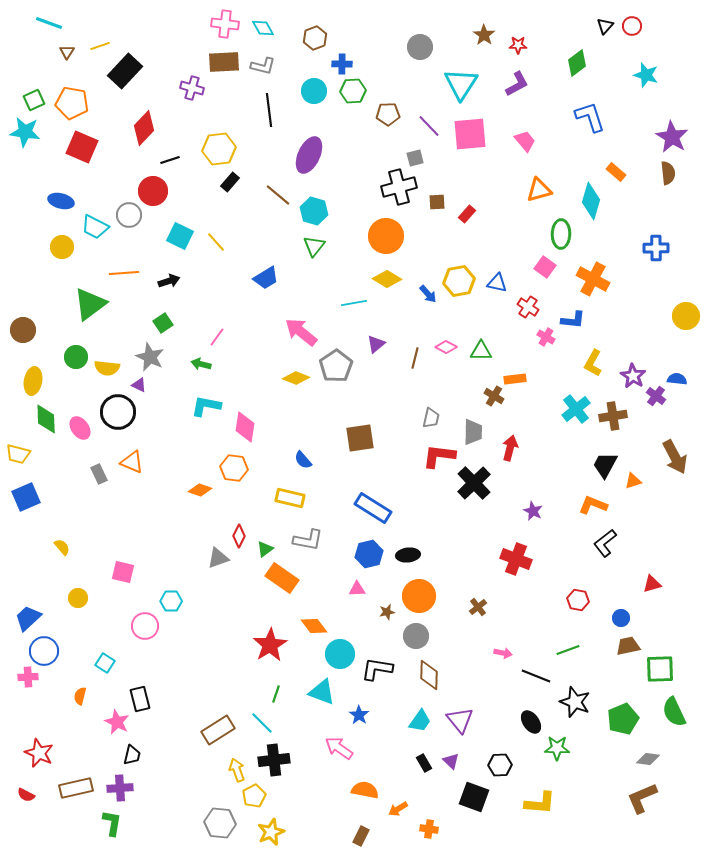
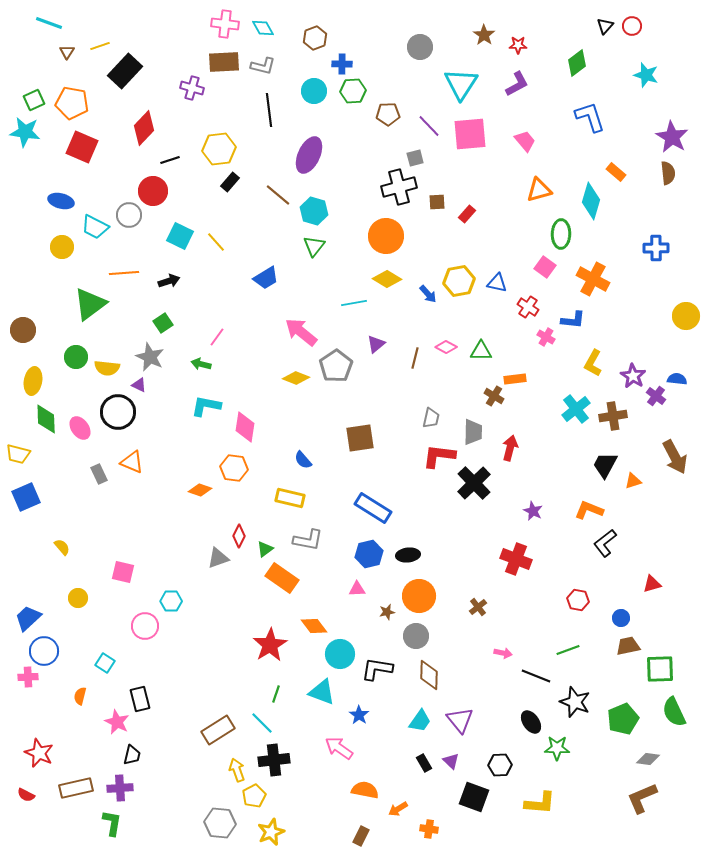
orange L-shape at (593, 505): moved 4 px left, 5 px down
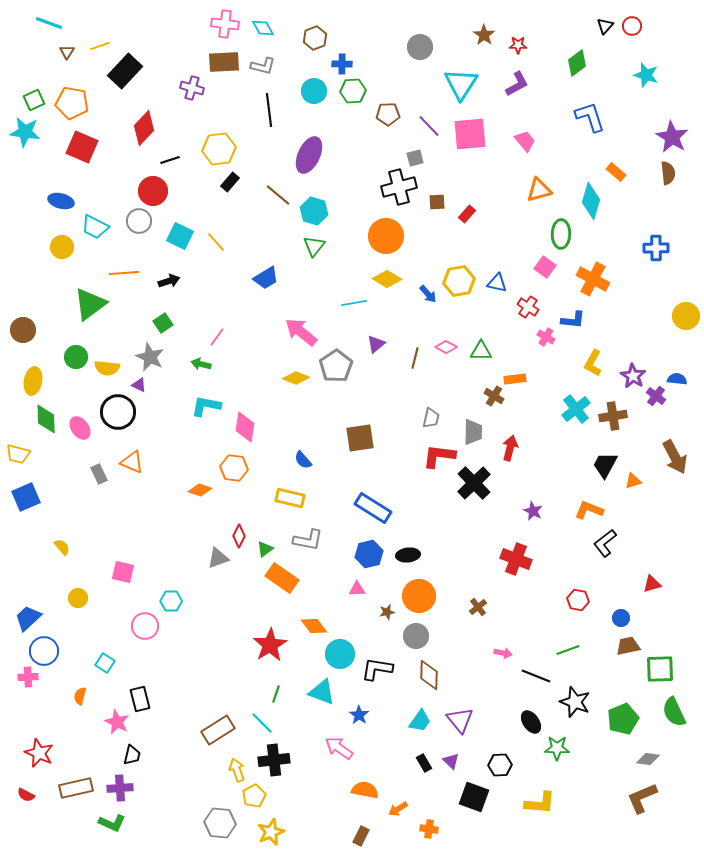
gray circle at (129, 215): moved 10 px right, 6 px down
green L-shape at (112, 823): rotated 104 degrees clockwise
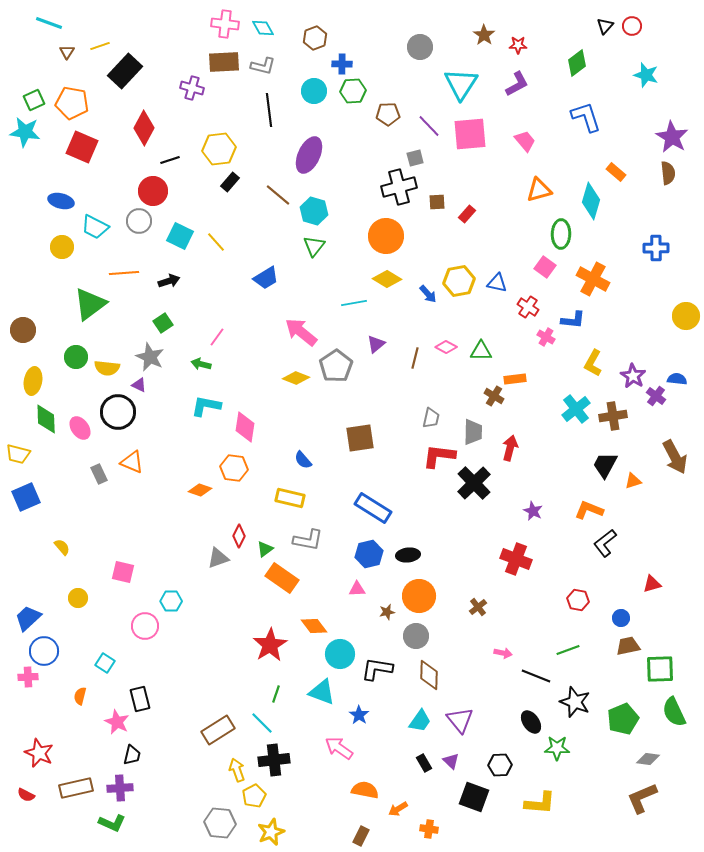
blue L-shape at (590, 117): moved 4 px left
red diamond at (144, 128): rotated 16 degrees counterclockwise
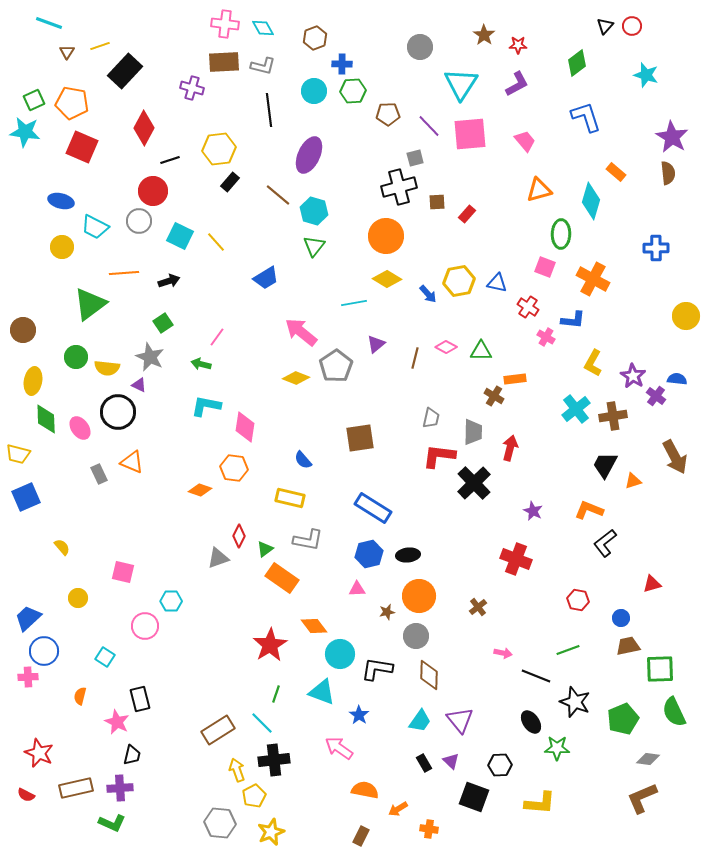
pink square at (545, 267): rotated 15 degrees counterclockwise
cyan square at (105, 663): moved 6 px up
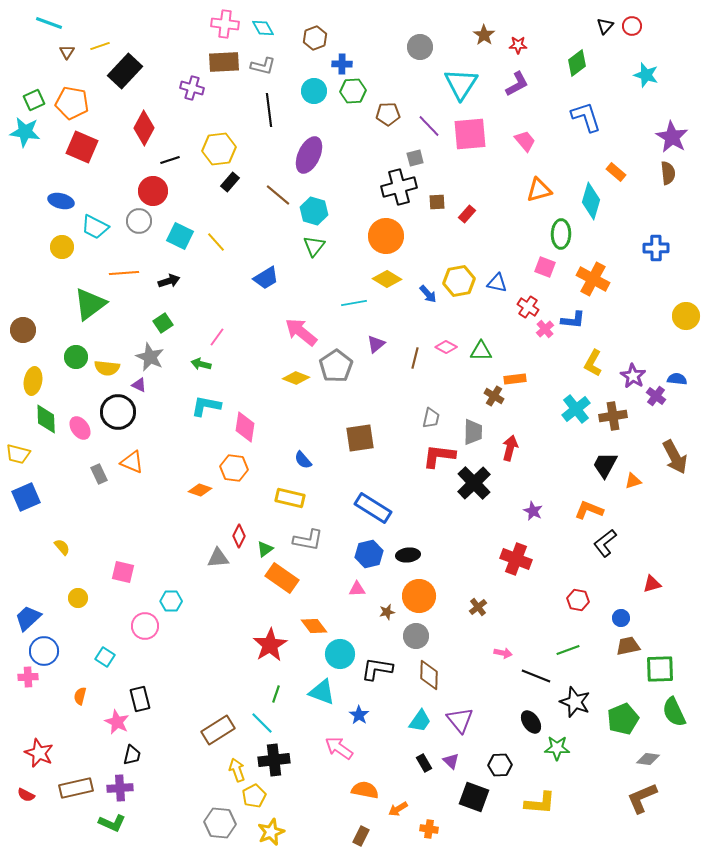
pink cross at (546, 337): moved 1 px left, 8 px up; rotated 18 degrees clockwise
gray triangle at (218, 558): rotated 15 degrees clockwise
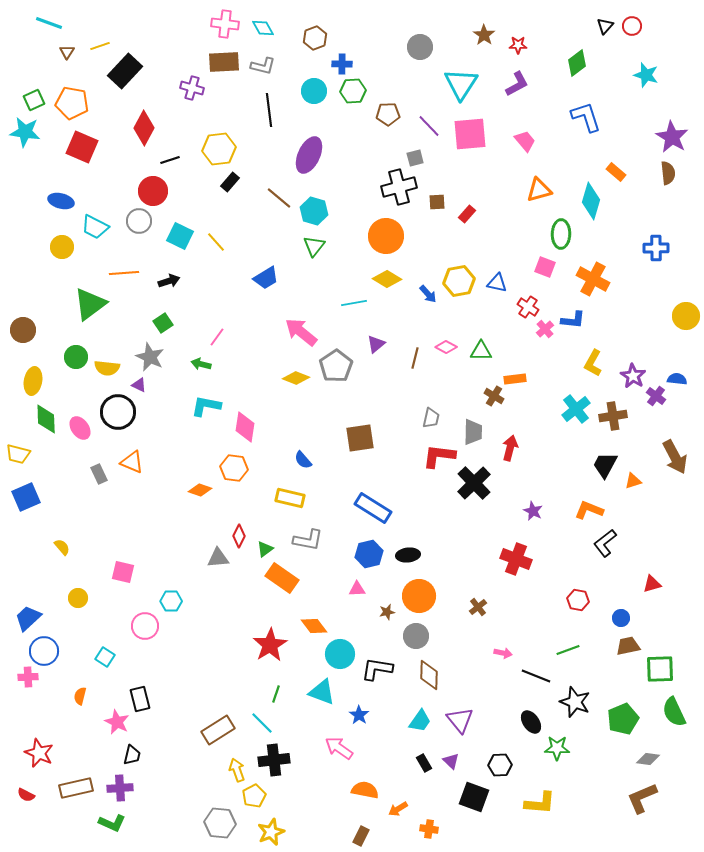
brown line at (278, 195): moved 1 px right, 3 px down
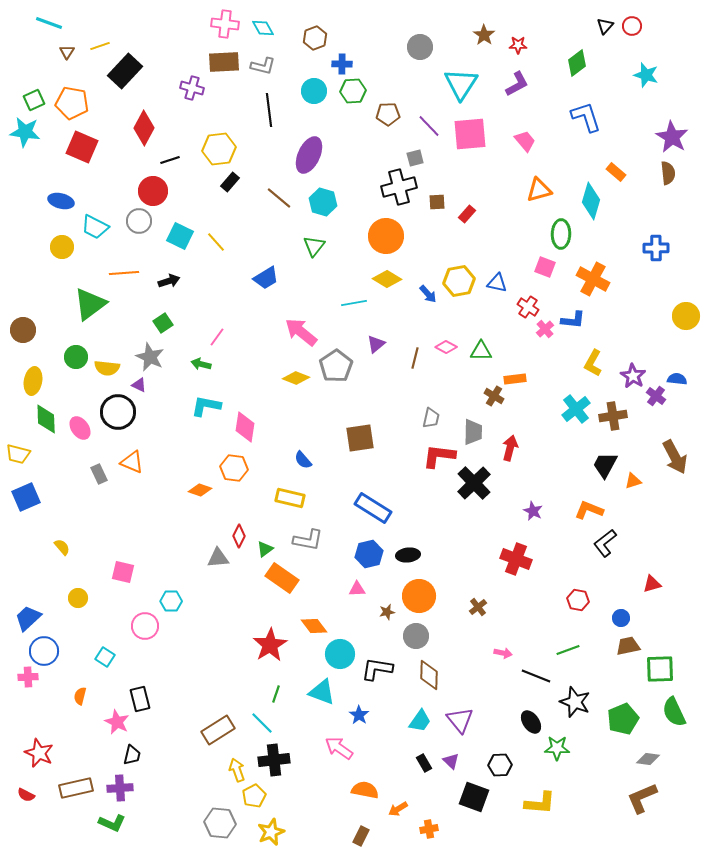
cyan hexagon at (314, 211): moved 9 px right, 9 px up
orange cross at (429, 829): rotated 18 degrees counterclockwise
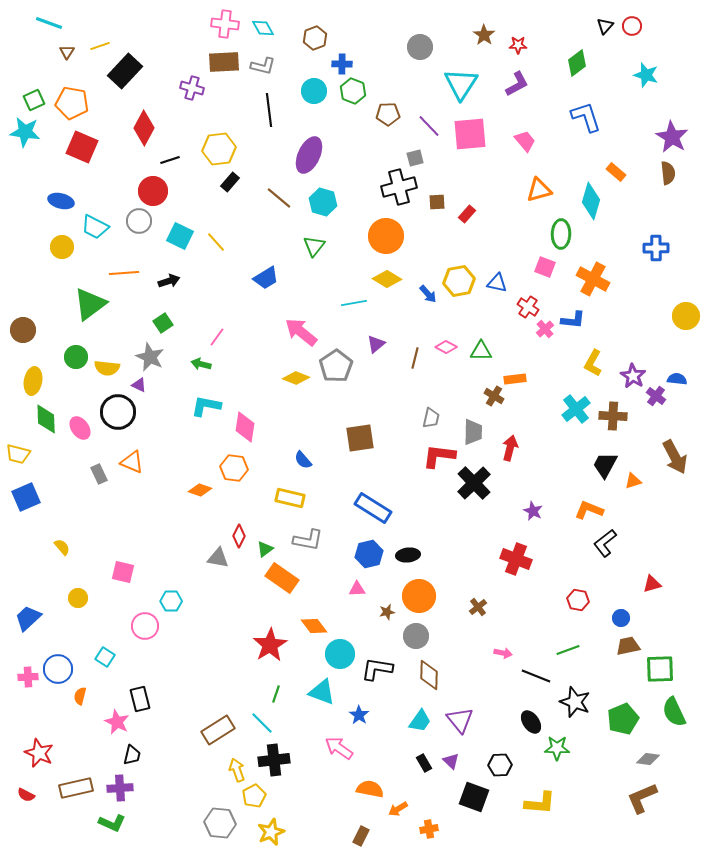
green hexagon at (353, 91): rotated 25 degrees clockwise
brown cross at (613, 416): rotated 12 degrees clockwise
gray triangle at (218, 558): rotated 15 degrees clockwise
blue circle at (44, 651): moved 14 px right, 18 px down
orange semicircle at (365, 790): moved 5 px right, 1 px up
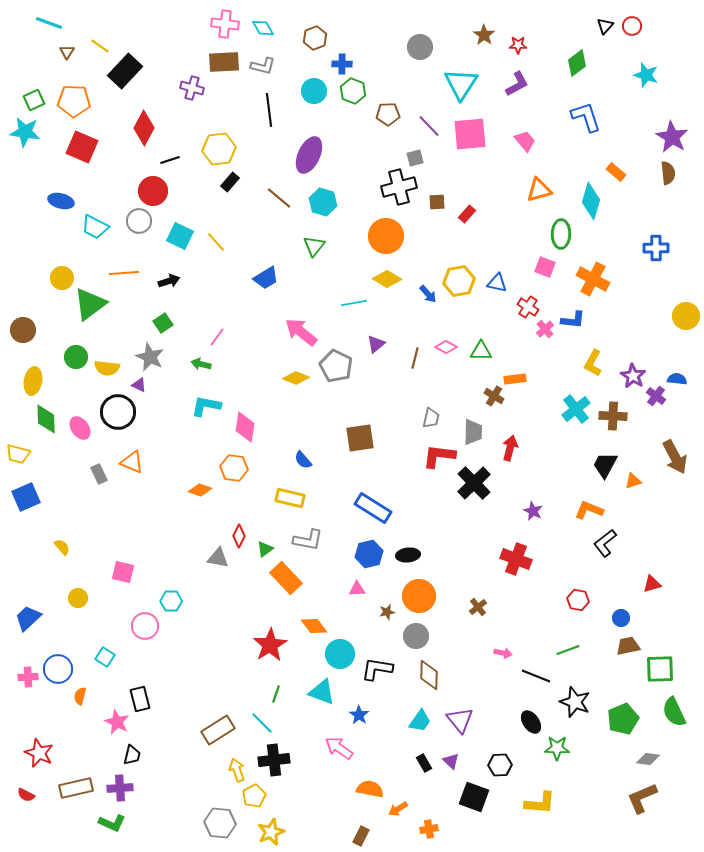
yellow line at (100, 46): rotated 54 degrees clockwise
orange pentagon at (72, 103): moved 2 px right, 2 px up; rotated 8 degrees counterclockwise
yellow circle at (62, 247): moved 31 px down
gray pentagon at (336, 366): rotated 12 degrees counterclockwise
orange rectangle at (282, 578): moved 4 px right; rotated 12 degrees clockwise
